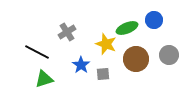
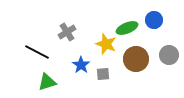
green triangle: moved 3 px right, 3 px down
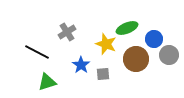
blue circle: moved 19 px down
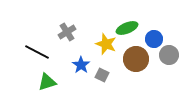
gray square: moved 1 px left, 1 px down; rotated 32 degrees clockwise
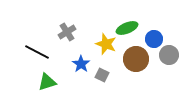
blue star: moved 1 px up
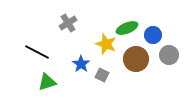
gray cross: moved 1 px right, 9 px up
blue circle: moved 1 px left, 4 px up
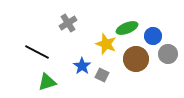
blue circle: moved 1 px down
gray circle: moved 1 px left, 1 px up
blue star: moved 1 px right, 2 px down
